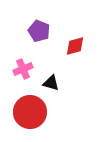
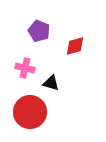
pink cross: moved 2 px right, 1 px up; rotated 36 degrees clockwise
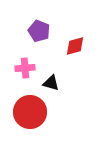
pink cross: rotated 18 degrees counterclockwise
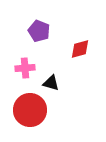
red diamond: moved 5 px right, 3 px down
red circle: moved 2 px up
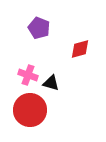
purple pentagon: moved 3 px up
pink cross: moved 3 px right, 7 px down; rotated 24 degrees clockwise
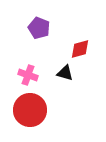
black triangle: moved 14 px right, 10 px up
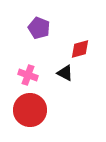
black triangle: rotated 12 degrees clockwise
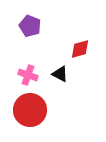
purple pentagon: moved 9 px left, 2 px up
black triangle: moved 5 px left, 1 px down
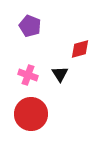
black triangle: rotated 30 degrees clockwise
red circle: moved 1 px right, 4 px down
